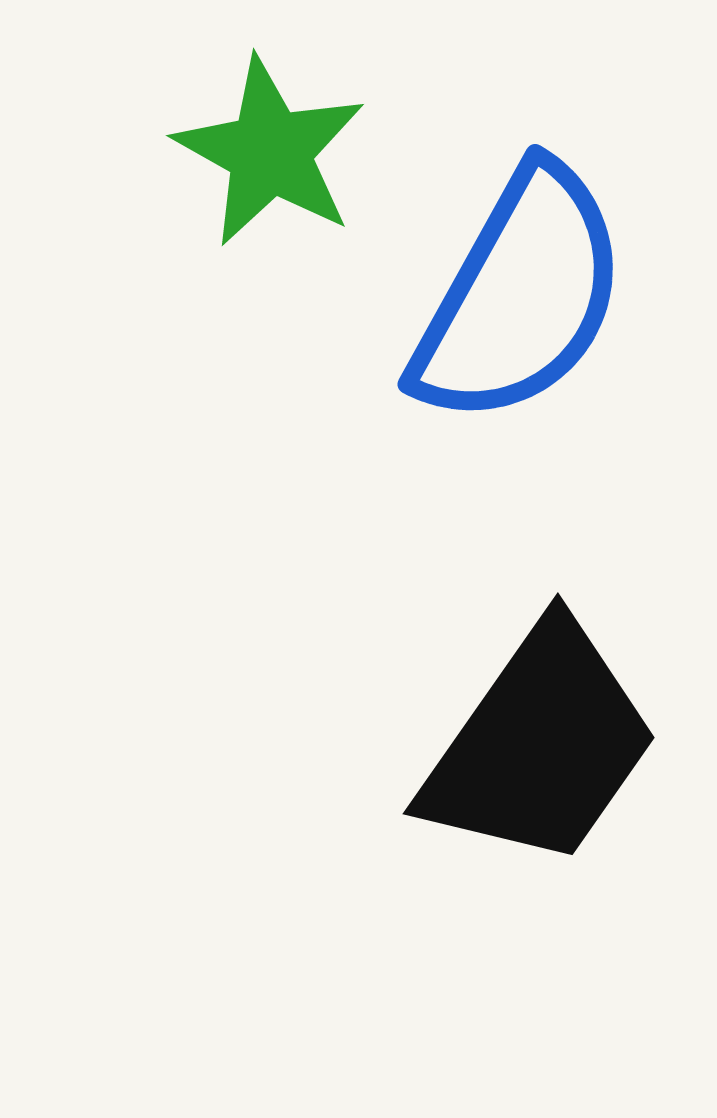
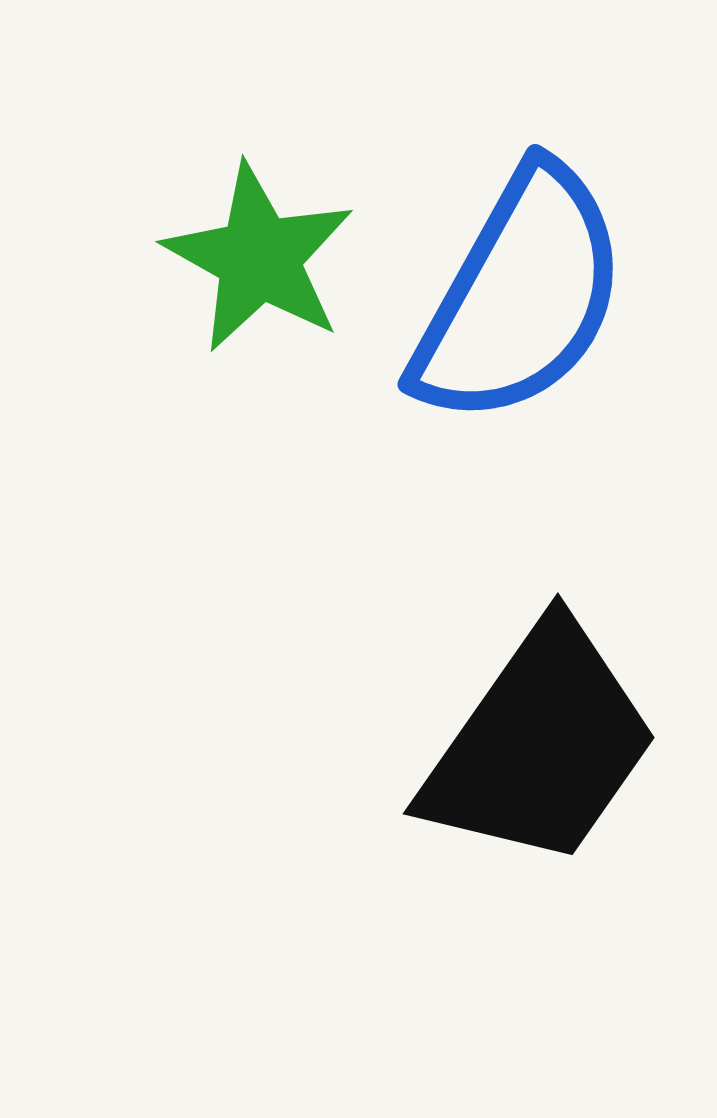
green star: moved 11 px left, 106 px down
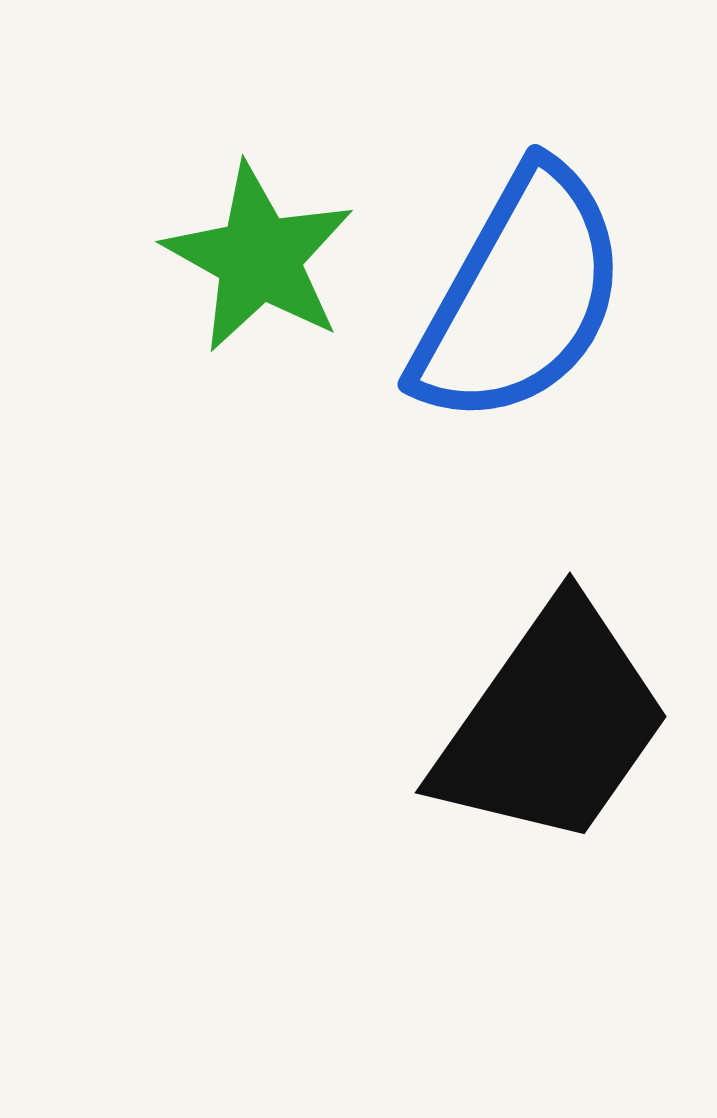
black trapezoid: moved 12 px right, 21 px up
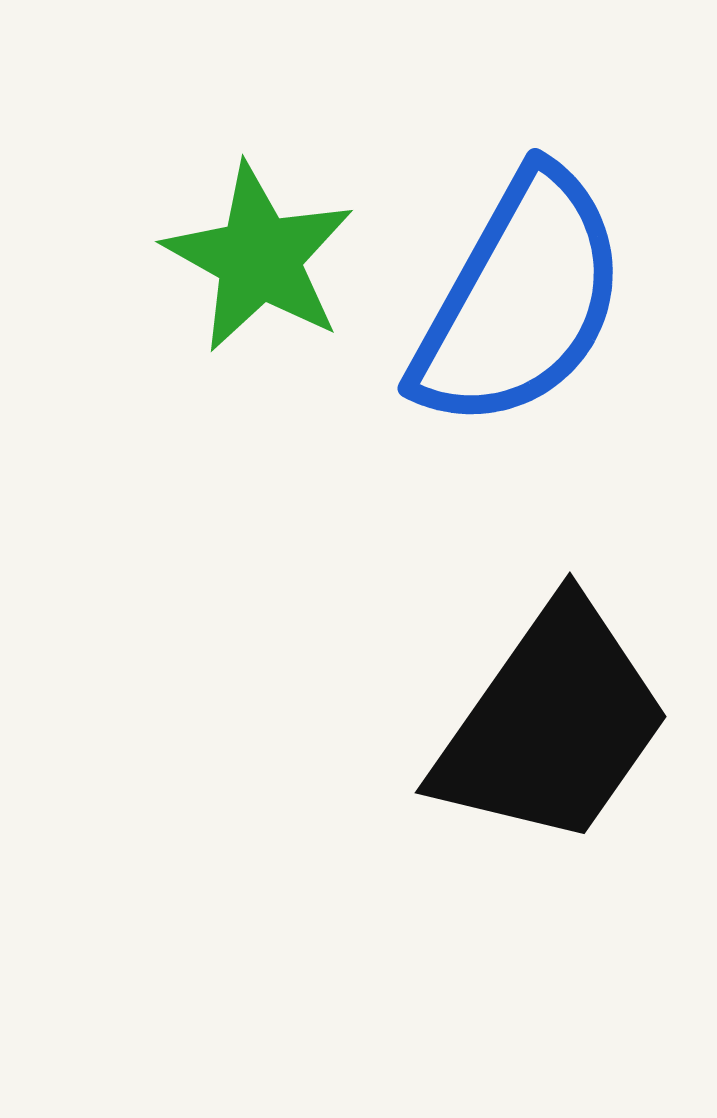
blue semicircle: moved 4 px down
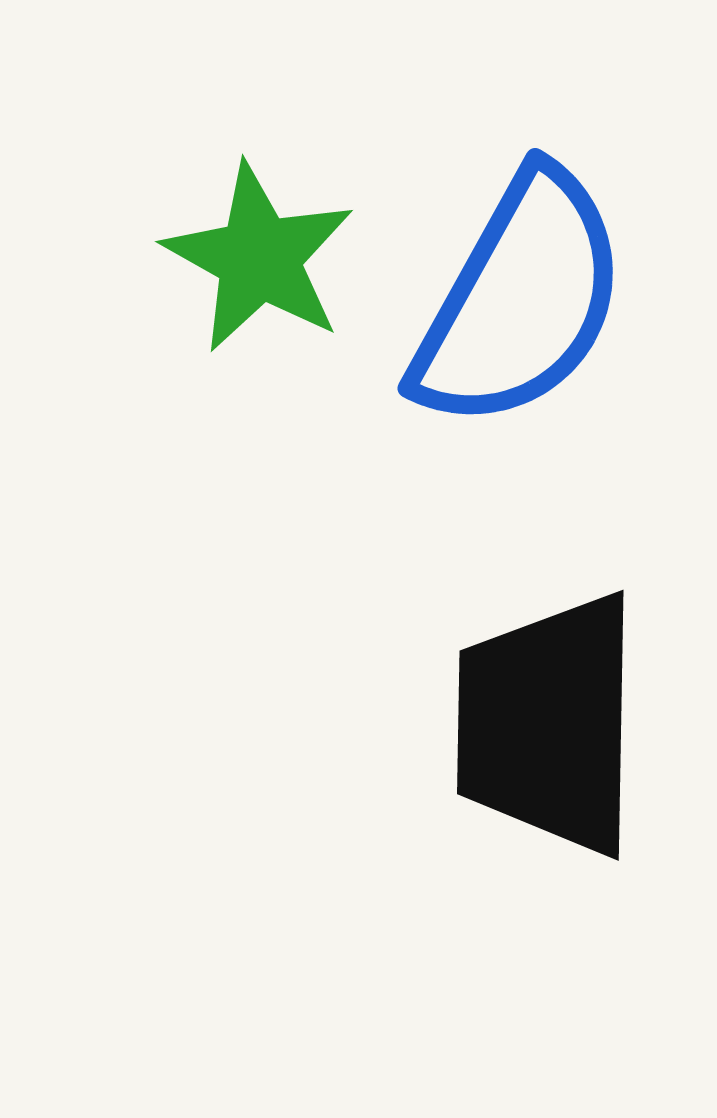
black trapezoid: moved 4 px left; rotated 146 degrees clockwise
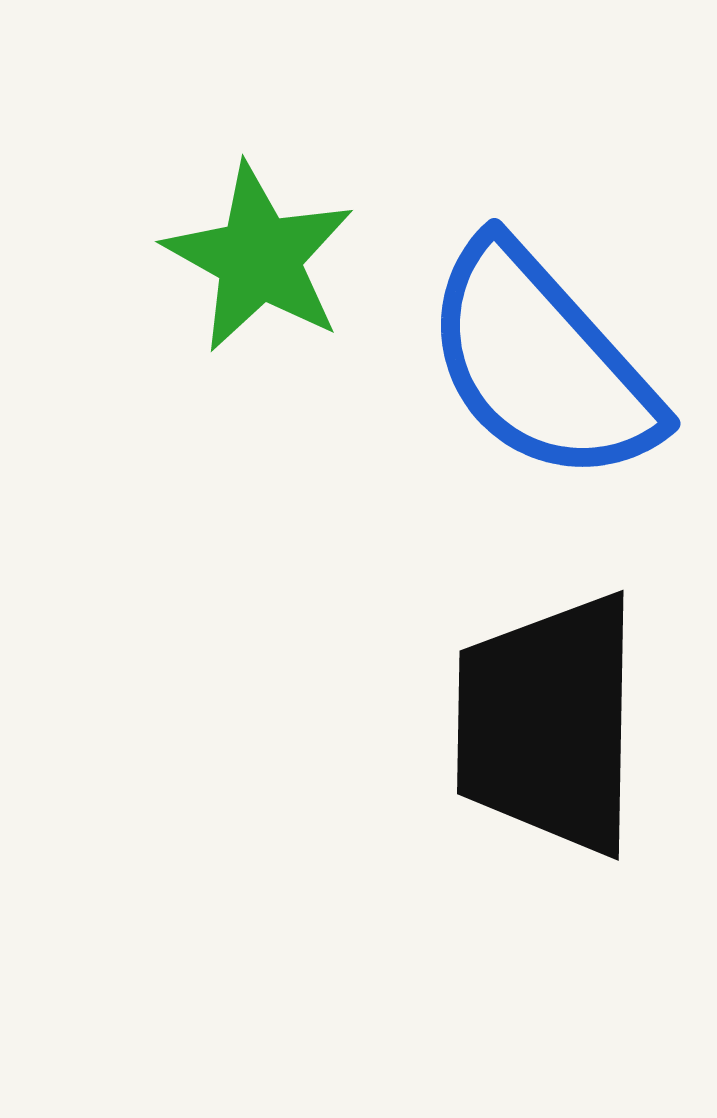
blue semicircle: moved 21 px right, 63 px down; rotated 109 degrees clockwise
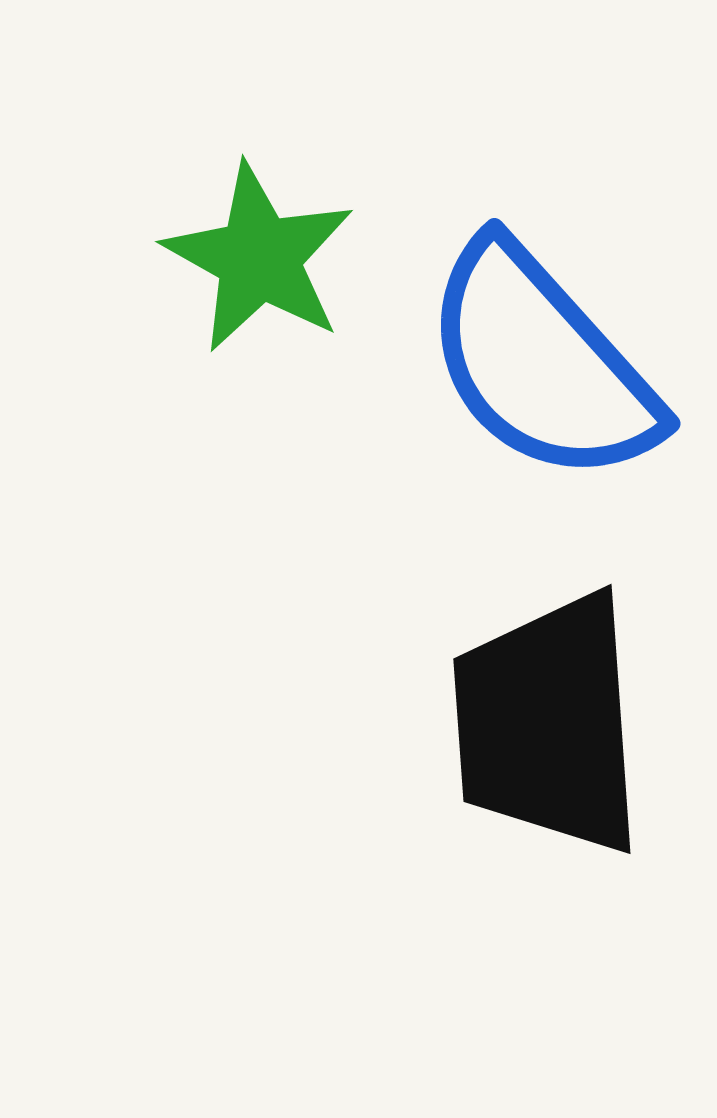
black trapezoid: rotated 5 degrees counterclockwise
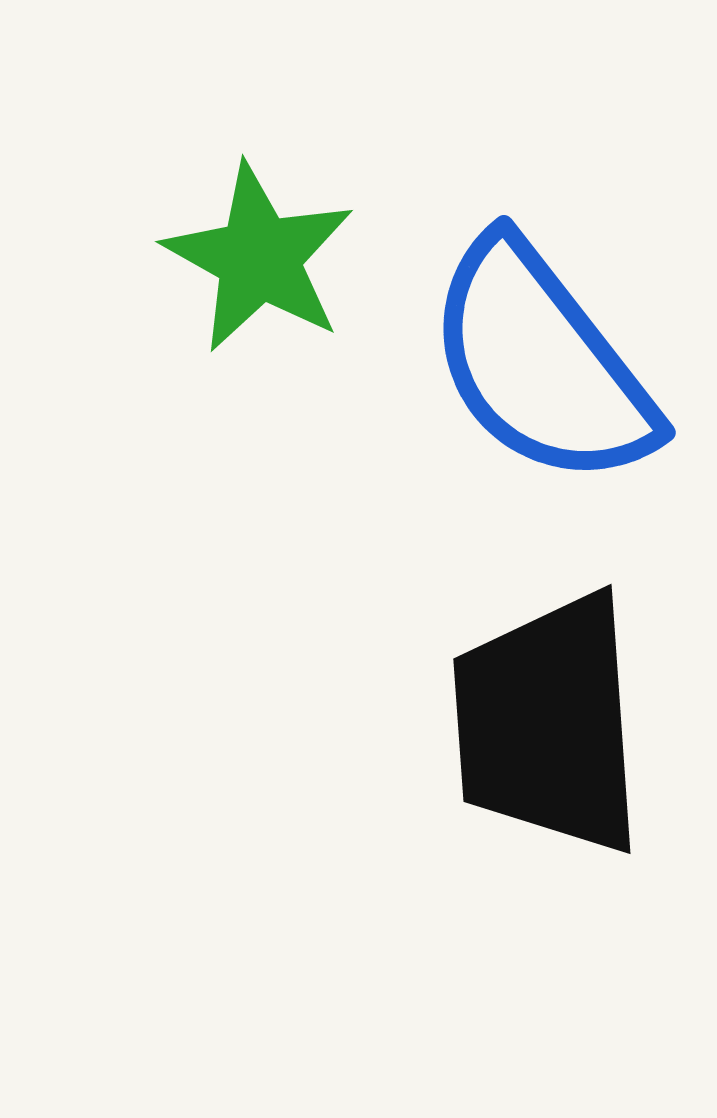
blue semicircle: rotated 4 degrees clockwise
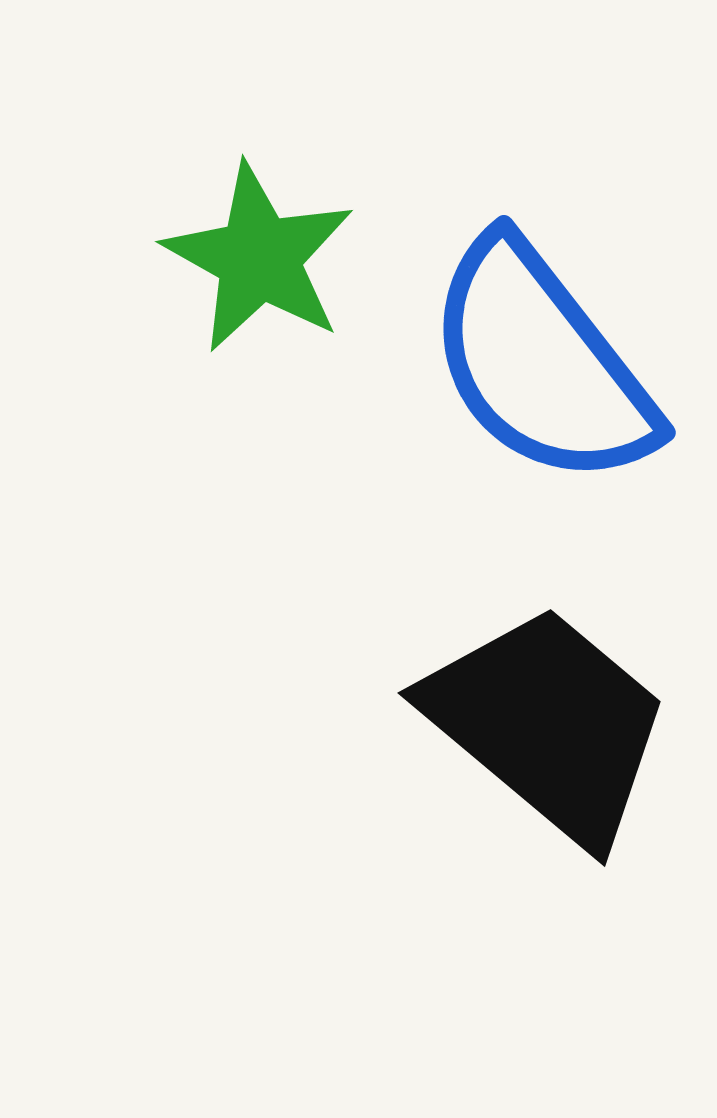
black trapezoid: rotated 134 degrees clockwise
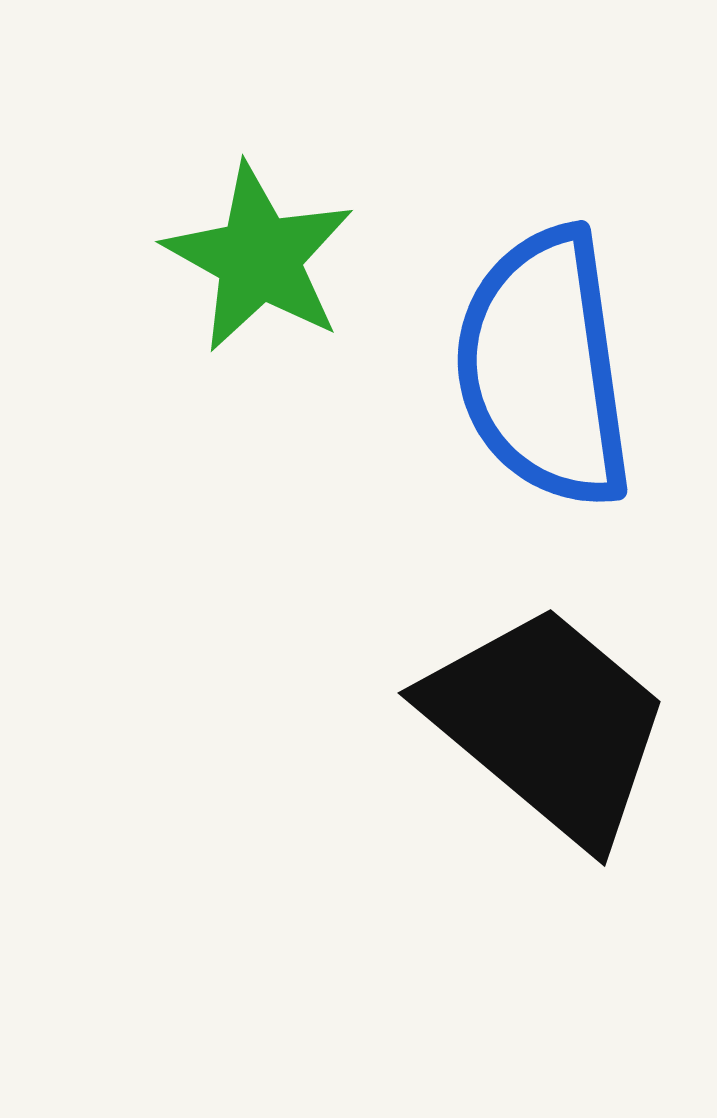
blue semicircle: moved 3 px right, 5 px down; rotated 30 degrees clockwise
